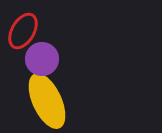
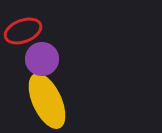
red ellipse: rotated 39 degrees clockwise
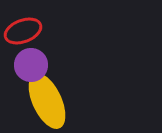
purple circle: moved 11 px left, 6 px down
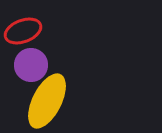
yellow ellipse: rotated 52 degrees clockwise
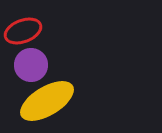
yellow ellipse: rotated 32 degrees clockwise
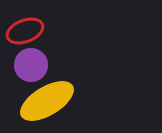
red ellipse: moved 2 px right
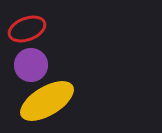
red ellipse: moved 2 px right, 2 px up
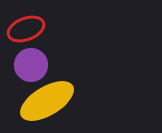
red ellipse: moved 1 px left
